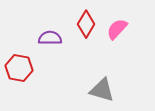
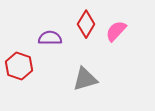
pink semicircle: moved 1 px left, 2 px down
red hexagon: moved 2 px up; rotated 8 degrees clockwise
gray triangle: moved 17 px left, 11 px up; rotated 32 degrees counterclockwise
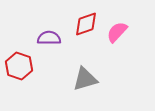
red diamond: rotated 40 degrees clockwise
pink semicircle: moved 1 px right, 1 px down
purple semicircle: moved 1 px left
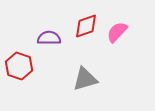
red diamond: moved 2 px down
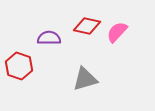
red diamond: moved 1 px right; rotated 32 degrees clockwise
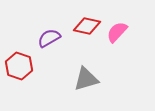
purple semicircle: rotated 30 degrees counterclockwise
gray triangle: moved 1 px right
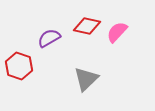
gray triangle: rotated 28 degrees counterclockwise
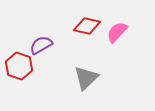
purple semicircle: moved 8 px left, 7 px down
gray triangle: moved 1 px up
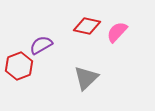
red hexagon: rotated 20 degrees clockwise
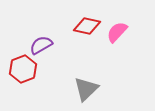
red hexagon: moved 4 px right, 3 px down
gray triangle: moved 11 px down
